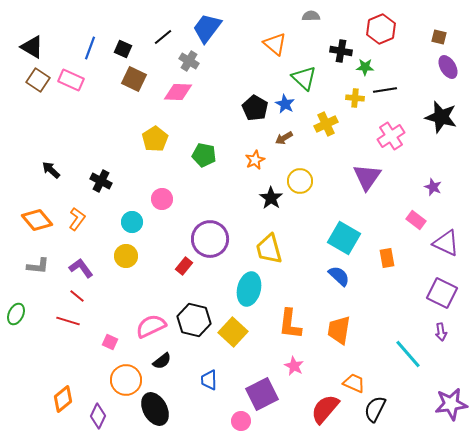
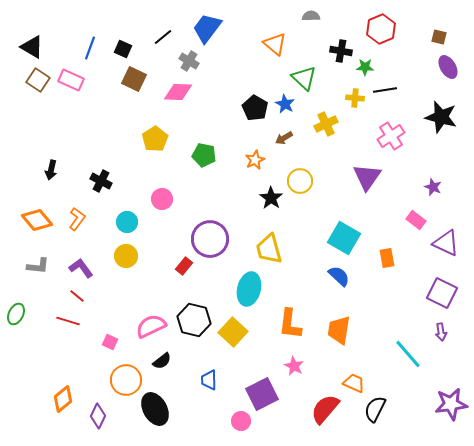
black arrow at (51, 170): rotated 120 degrees counterclockwise
cyan circle at (132, 222): moved 5 px left
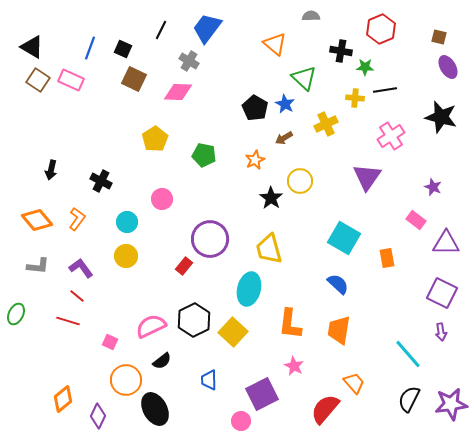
black line at (163, 37): moved 2 px left, 7 px up; rotated 24 degrees counterclockwise
purple triangle at (446, 243): rotated 24 degrees counterclockwise
blue semicircle at (339, 276): moved 1 px left, 8 px down
black hexagon at (194, 320): rotated 20 degrees clockwise
orange trapezoid at (354, 383): rotated 25 degrees clockwise
black semicircle at (375, 409): moved 34 px right, 10 px up
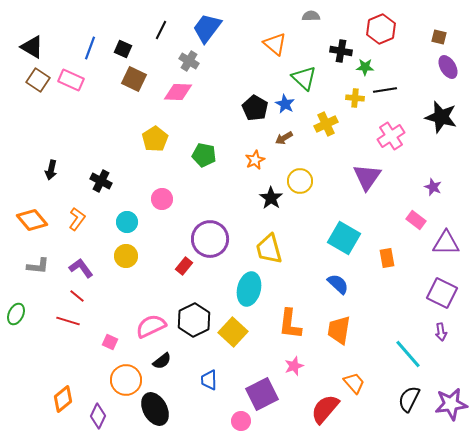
orange diamond at (37, 220): moved 5 px left
pink star at (294, 366): rotated 24 degrees clockwise
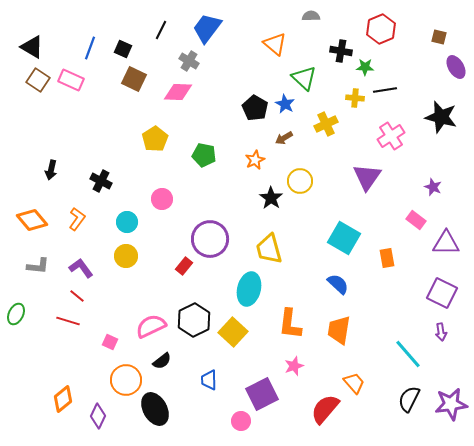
purple ellipse at (448, 67): moved 8 px right
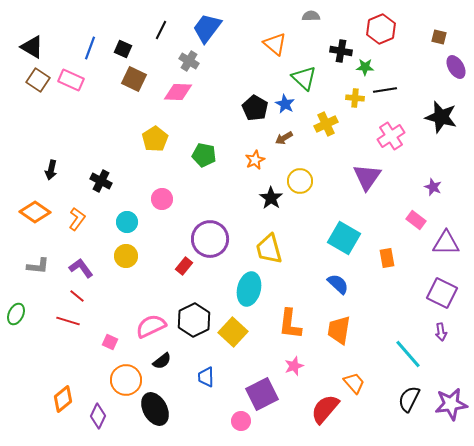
orange diamond at (32, 220): moved 3 px right, 8 px up; rotated 16 degrees counterclockwise
blue trapezoid at (209, 380): moved 3 px left, 3 px up
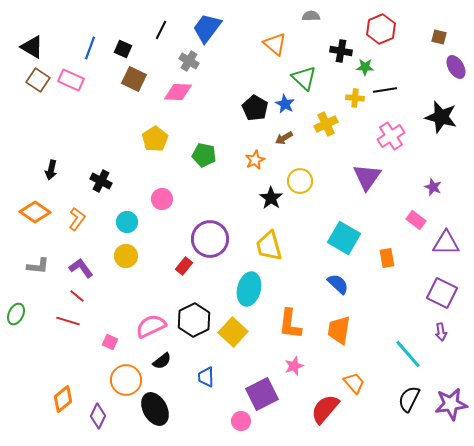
yellow trapezoid at (269, 249): moved 3 px up
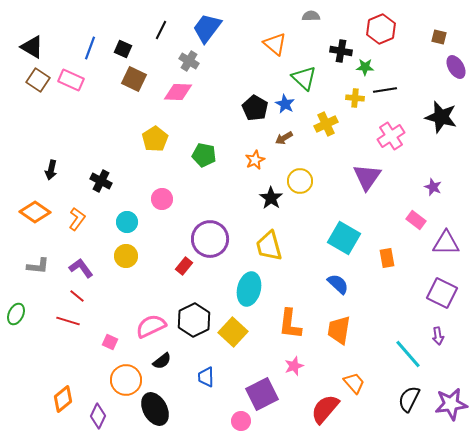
purple arrow at (441, 332): moved 3 px left, 4 px down
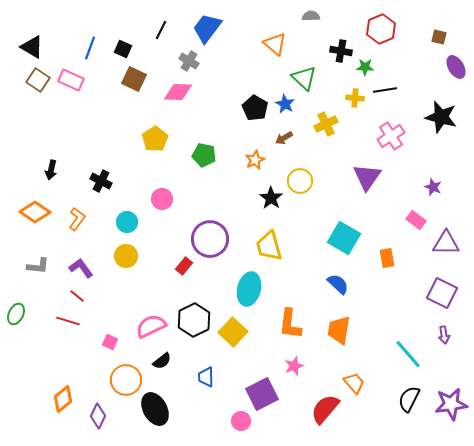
purple arrow at (438, 336): moved 6 px right, 1 px up
